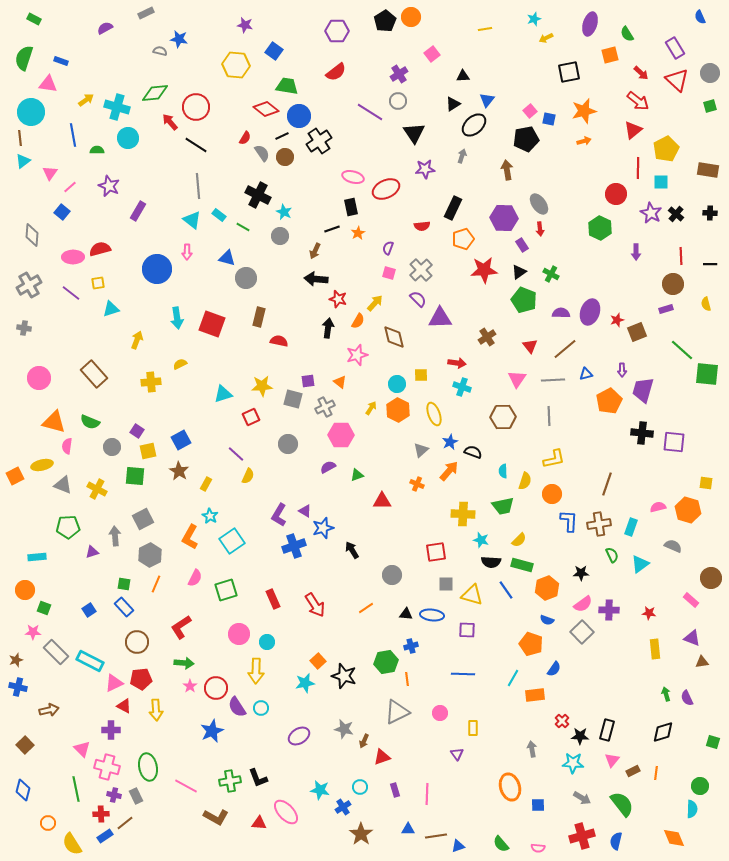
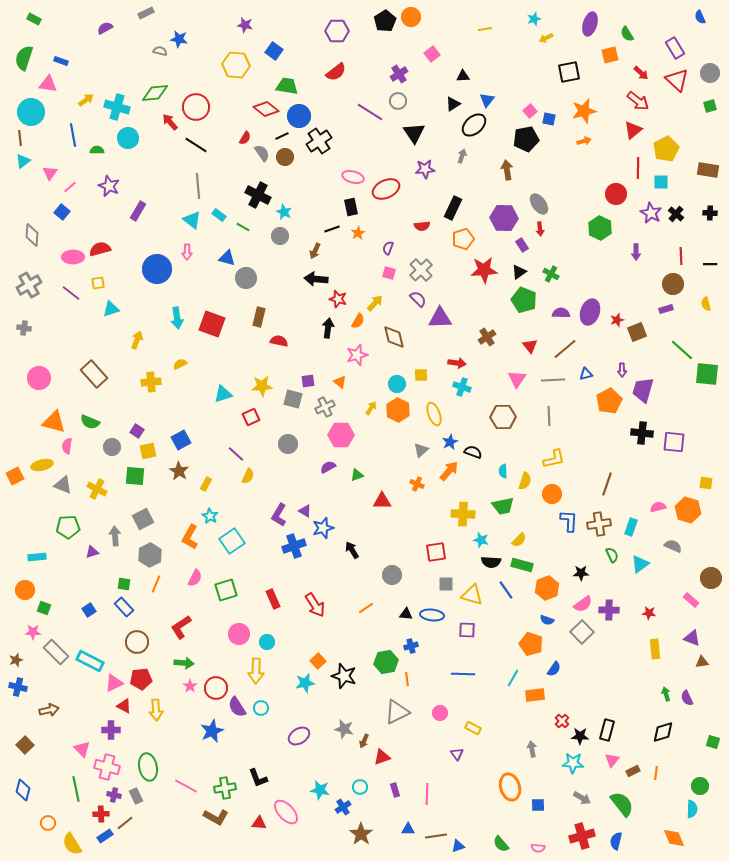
yellow rectangle at (473, 728): rotated 63 degrees counterclockwise
green cross at (230, 781): moved 5 px left, 7 px down
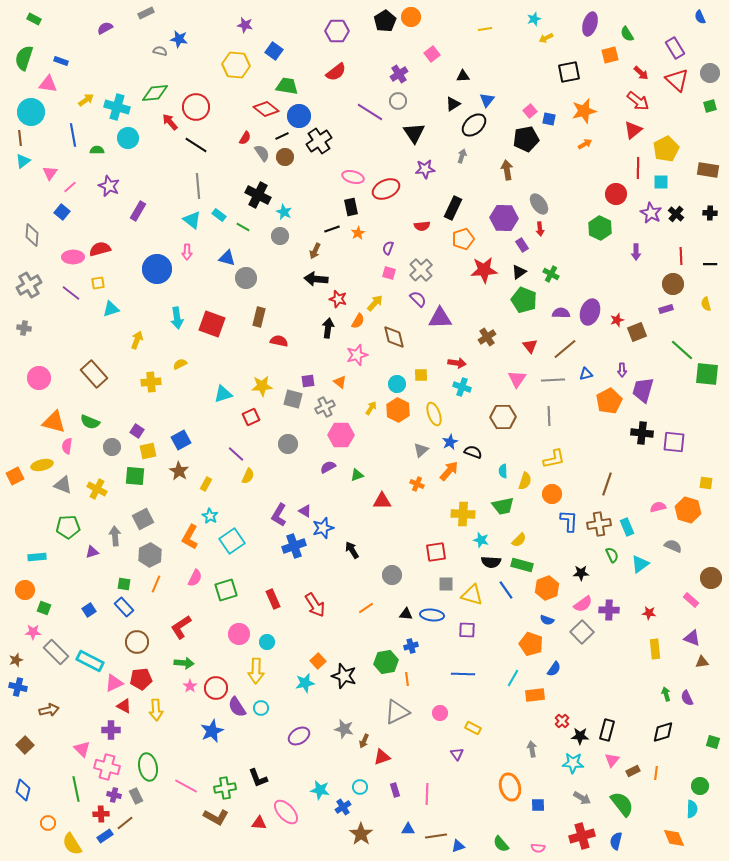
orange arrow at (584, 141): moved 1 px right, 3 px down; rotated 16 degrees counterclockwise
cyan rectangle at (631, 527): moved 4 px left; rotated 42 degrees counterclockwise
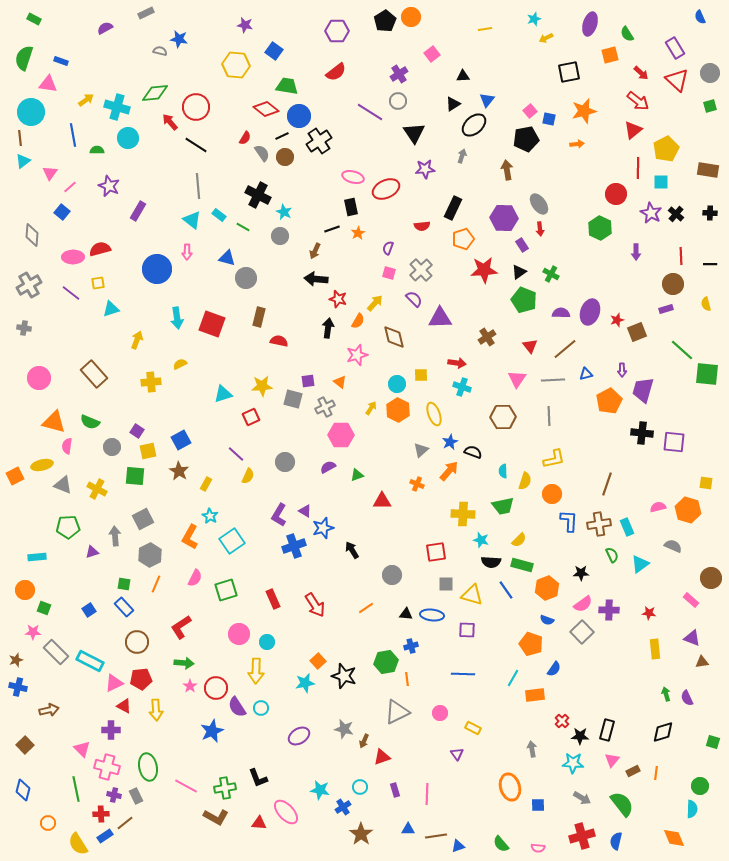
orange arrow at (585, 144): moved 8 px left; rotated 24 degrees clockwise
purple semicircle at (418, 299): moved 4 px left
gray circle at (288, 444): moved 3 px left, 18 px down
yellow semicircle at (72, 844): moved 6 px right
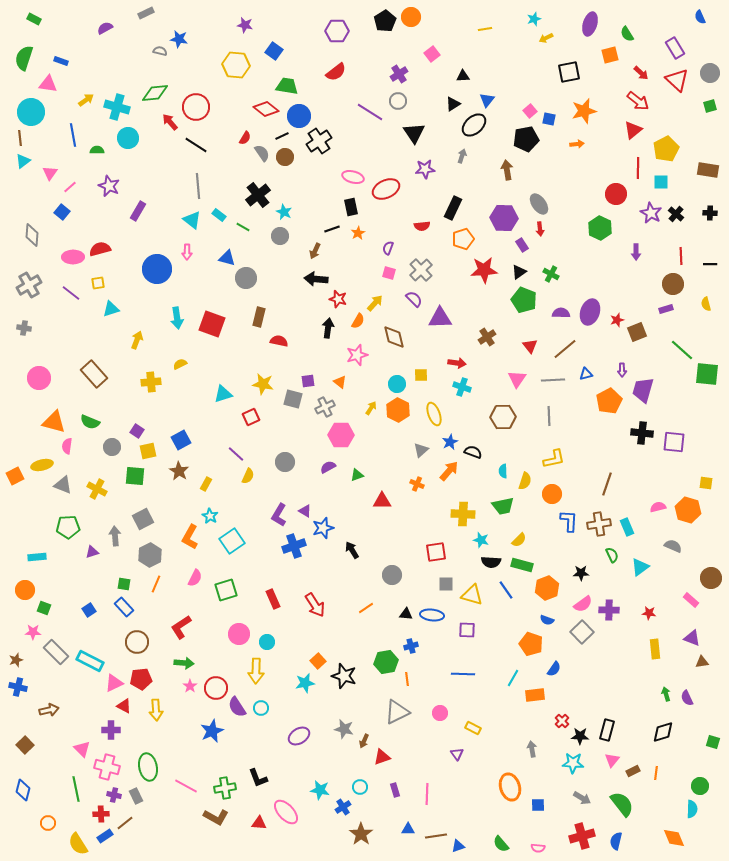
black cross at (258, 195): rotated 25 degrees clockwise
yellow star at (262, 386): moved 1 px right, 2 px up; rotated 15 degrees clockwise
cyan triangle at (640, 564): moved 3 px down
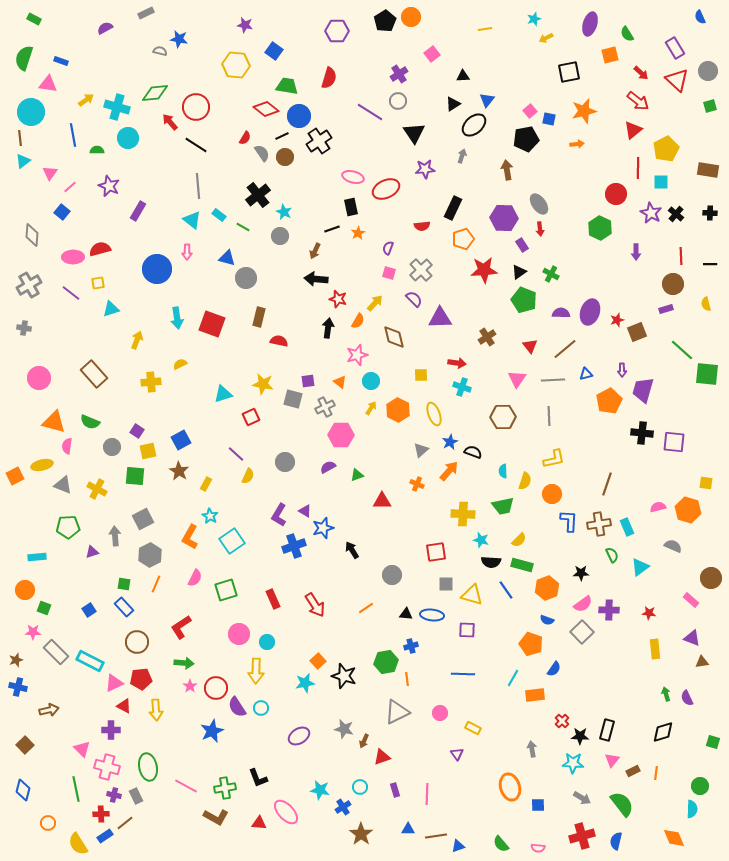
red semicircle at (336, 72): moved 7 px left, 6 px down; rotated 35 degrees counterclockwise
gray circle at (710, 73): moved 2 px left, 2 px up
cyan circle at (397, 384): moved 26 px left, 3 px up
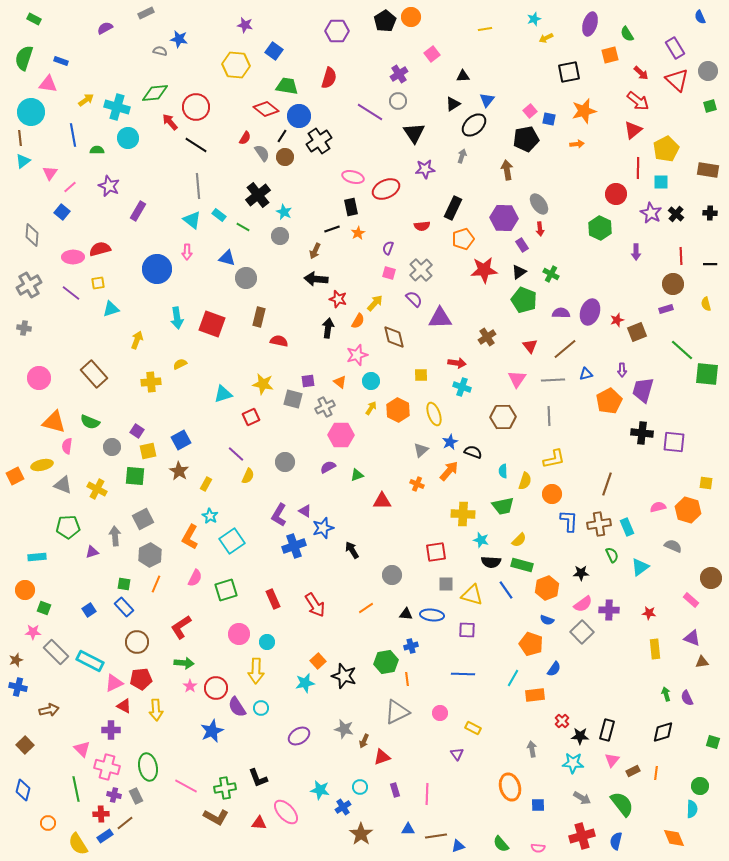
black line at (282, 136): rotated 32 degrees counterclockwise
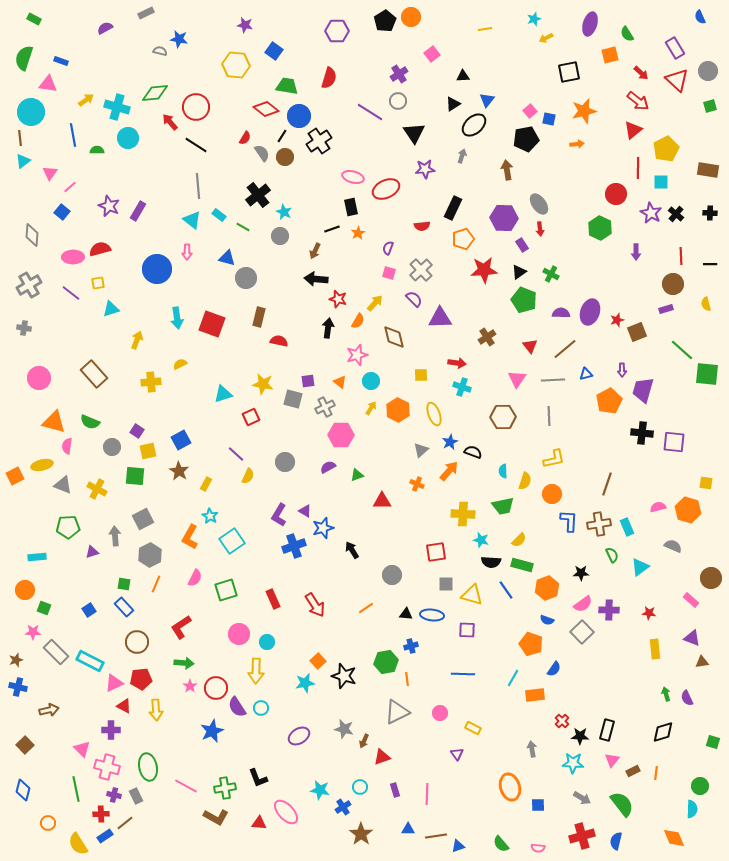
purple star at (109, 186): moved 20 px down
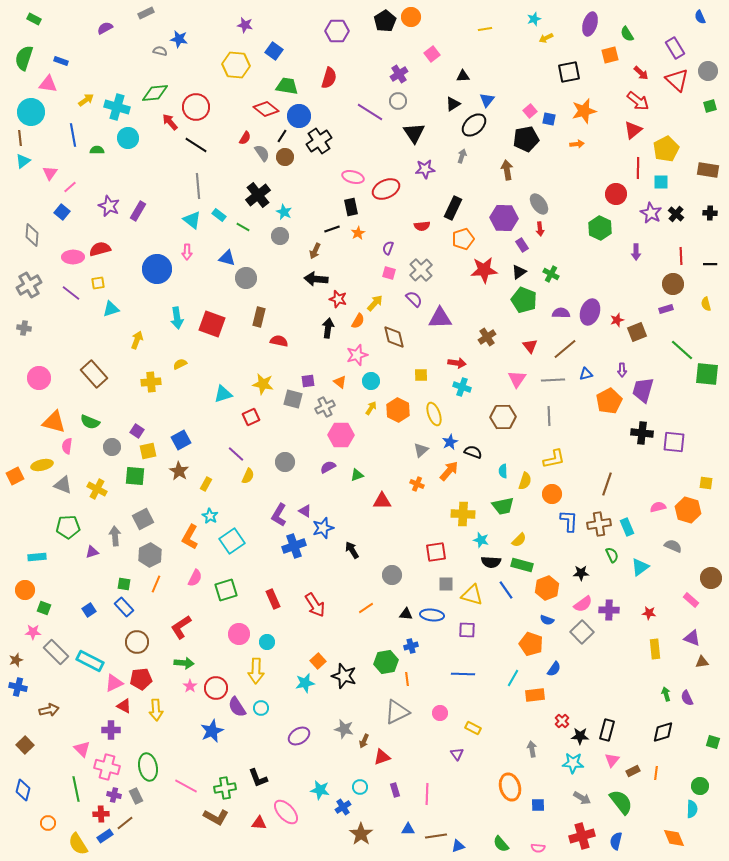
green semicircle at (622, 804): moved 1 px left, 2 px up
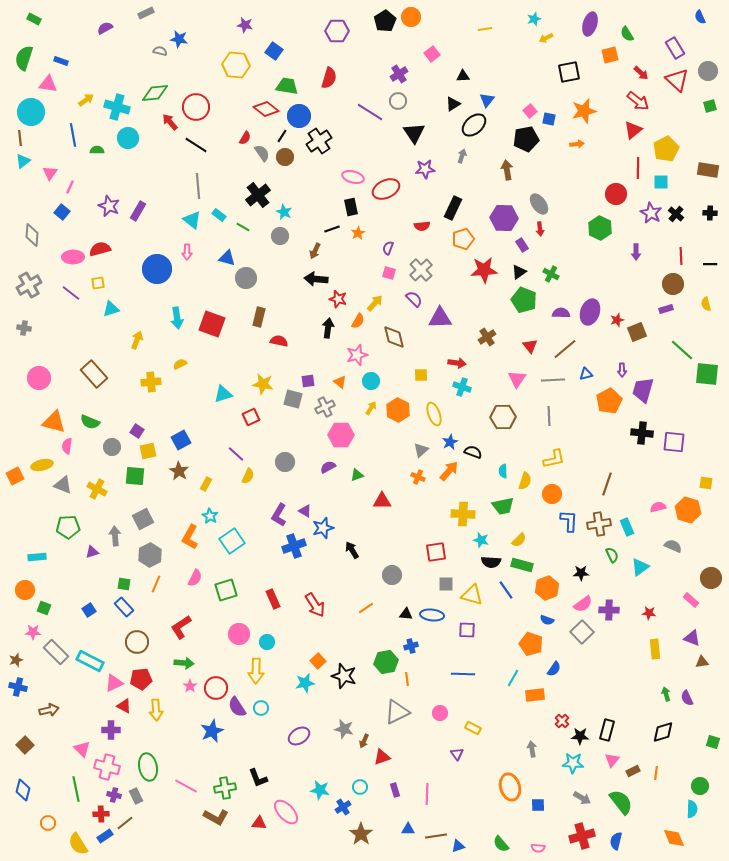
pink line at (70, 187): rotated 24 degrees counterclockwise
orange cross at (417, 484): moved 1 px right, 7 px up
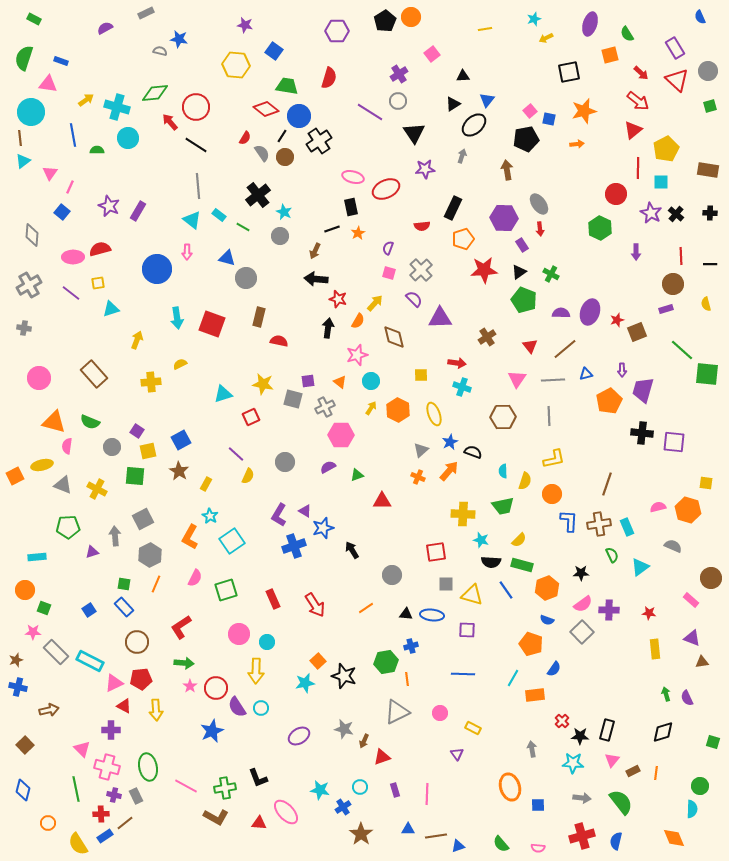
gray arrow at (582, 798): rotated 24 degrees counterclockwise
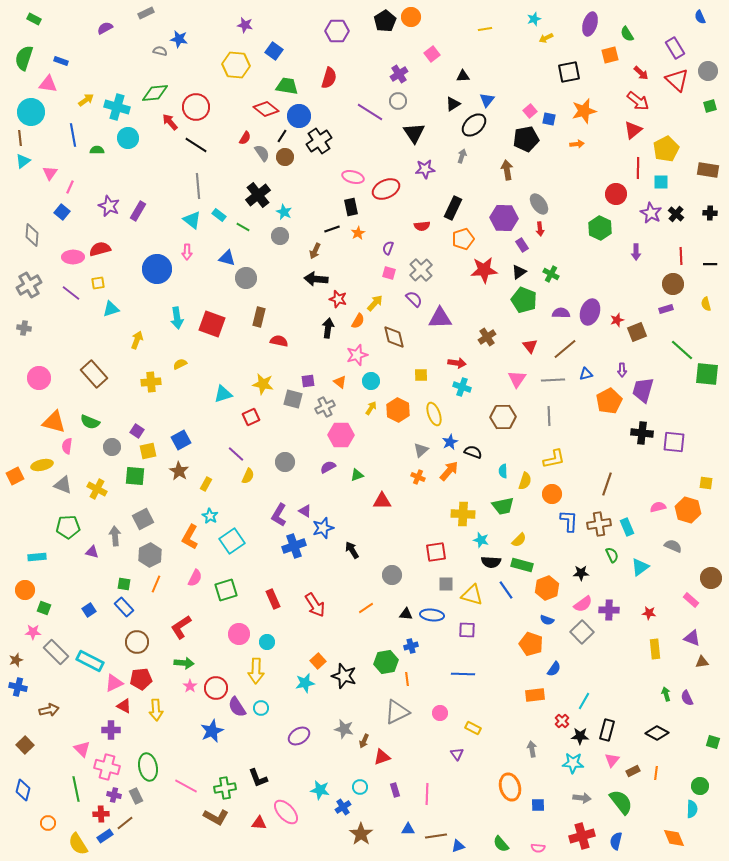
purple triangle at (92, 552): rotated 32 degrees clockwise
cyan line at (513, 678): moved 71 px right, 23 px down
black diamond at (663, 732): moved 6 px left, 1 px down; rotated 45 degrees clockwise
